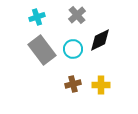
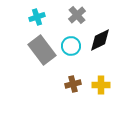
cyan circle: moved 2 px left, 3 px up
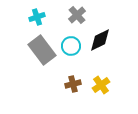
yellow cross: rotated 36 degrees counterclockwise
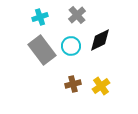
cyan cross: moved 3 px right
yellow cross: moved 1 px down
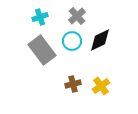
gray cross: moved 1 px down
cyan circle: moved 1 px right, 5 px up
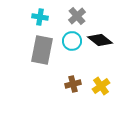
cyan cross: rotated 28 degrees clockwise
black diamond: rotated 65 degrees clockwise
gray rectangle: rotated 48 degrees clockwise
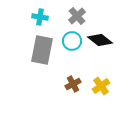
brown cross: rotated 14 degrees counterclockwise
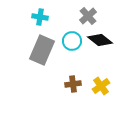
gray cross: moved 11 px right
gray rectangle: rotated 12 degrees clockwise
brown cross: rotated 21 degrees clockwise
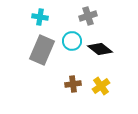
gray cross: rotated 24 degrees clockwise
black diamond: moved 9 px down
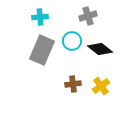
cyan cross: rotated 14 degrees counterclockwise
